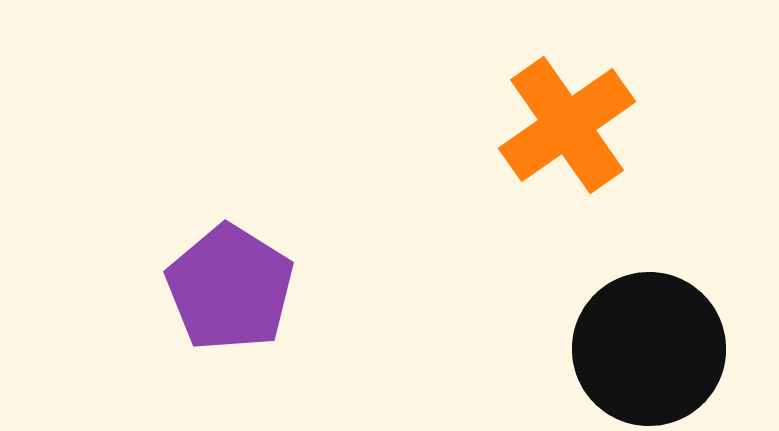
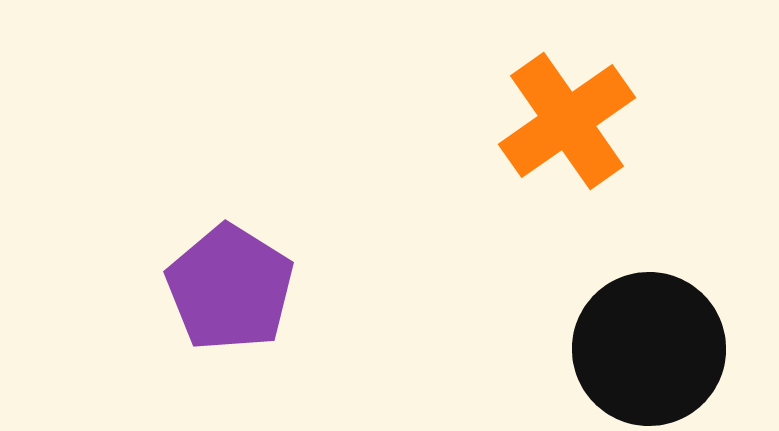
orange cross: moved 4 px up
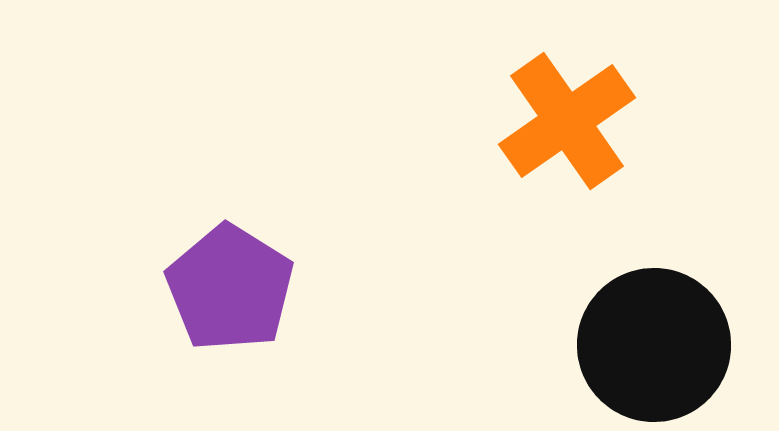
black circle: moved 5 px right, 4 px up
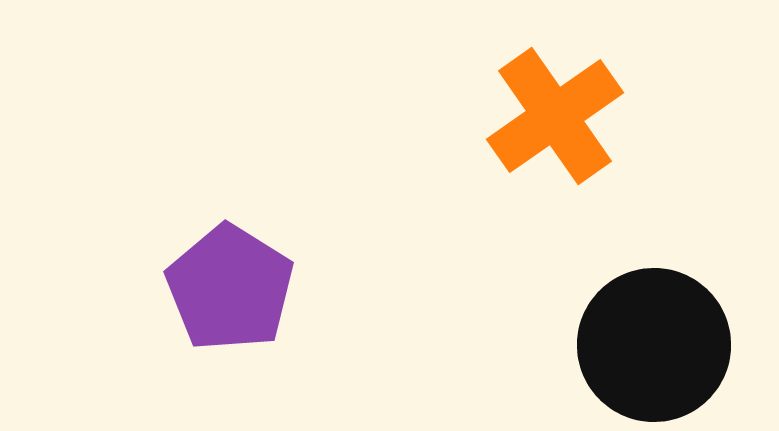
orange cross: moved 12 px left, 5 px up
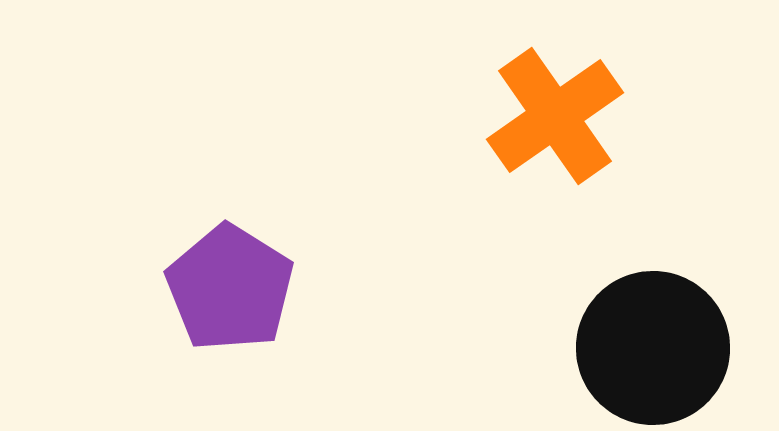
black circle: moved 1 px left, 3 px down
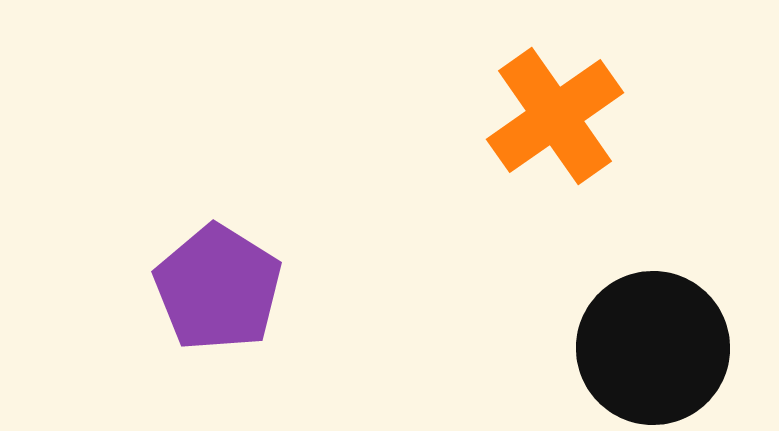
purple pentagon: moved 12 px left
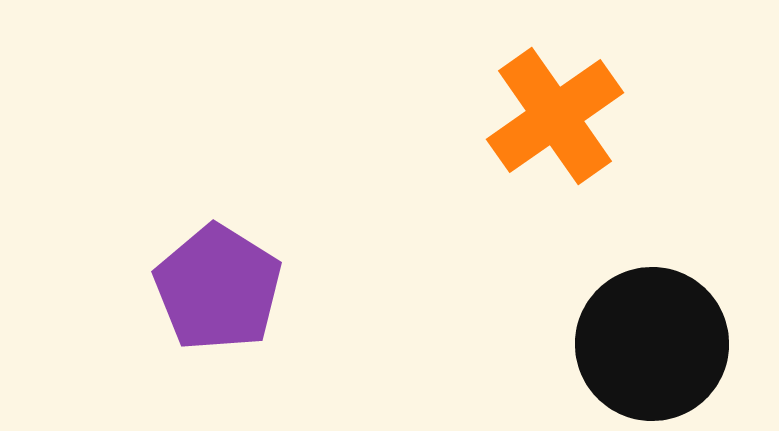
black circle: moved 1 px left, 4 px up
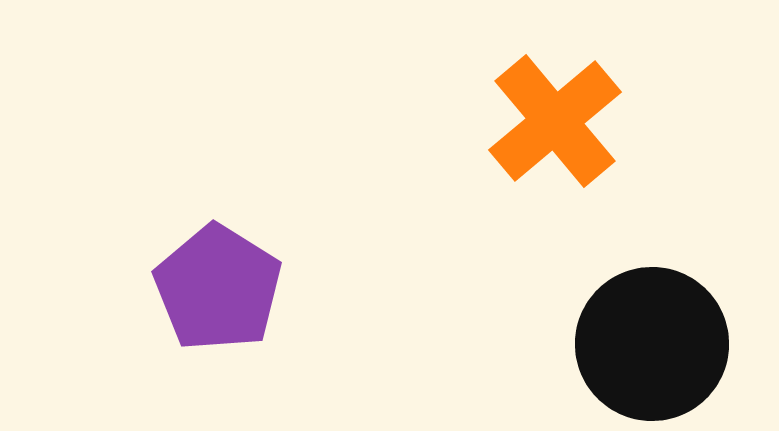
orange cross: moved 5 px down; rotated 5 degrees counterclockwise
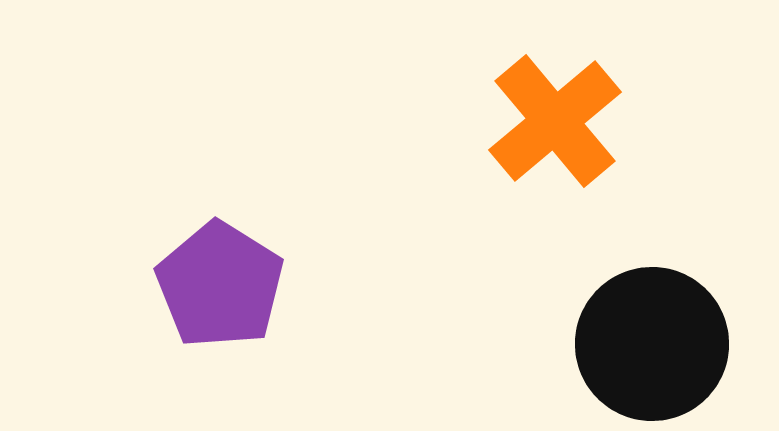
purple pentagon: moved 2 px right, 3 px up
